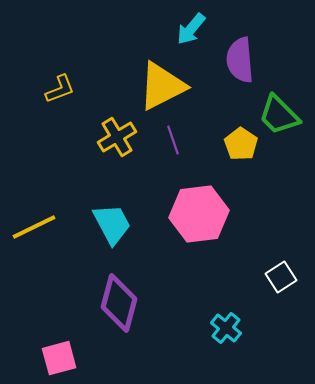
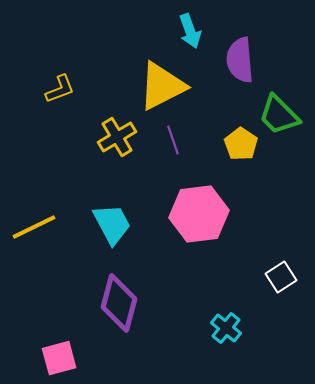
cyan arrow: moved 1 px left, 2 px down; rotated 60 degrees counterclockwise
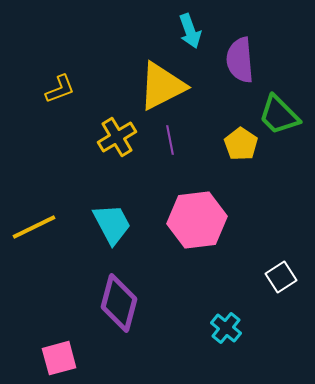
purple line: moved 3 px left; rotated 8 degrees clockwise
pink hexagon: moved 2 px left, 6 px down
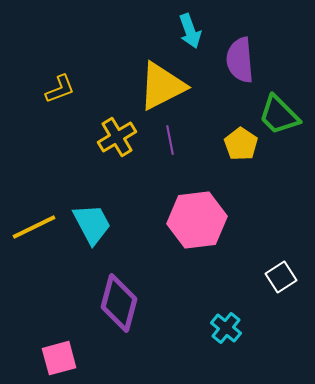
cyan trapezoid: moved 20 px left
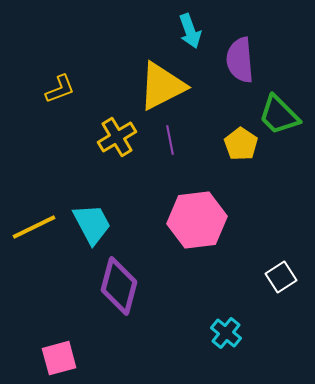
purple diamond: moved 17 px up
cyan cross: moved 5 px down
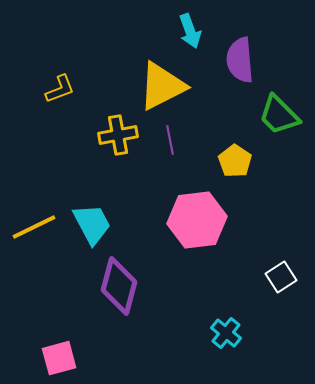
yellow cross: moved 1 px right, 2 px up; rotated 21 degrees clockwise
yellow pentagon: moved 6 px left, 17 px down
